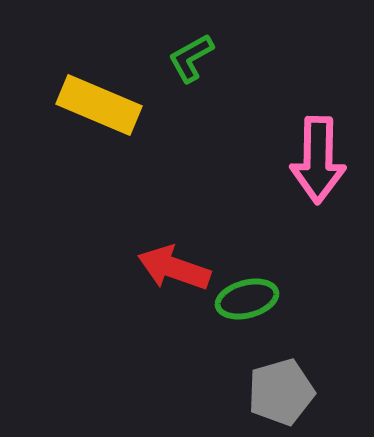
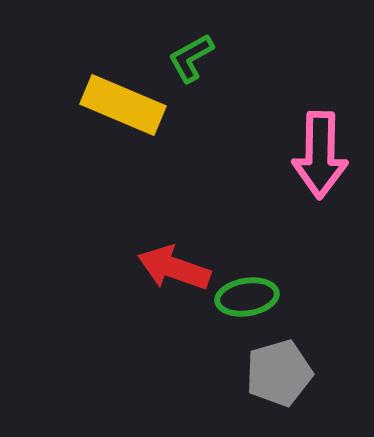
yellow rectangle: moved 24 px right
pink arrow: moved 2 px right, 5 px up
green ellipse: moved 2 px up; rotated 6 degrees clockwise
gray pentagon: moved 2 px left, 19 px up
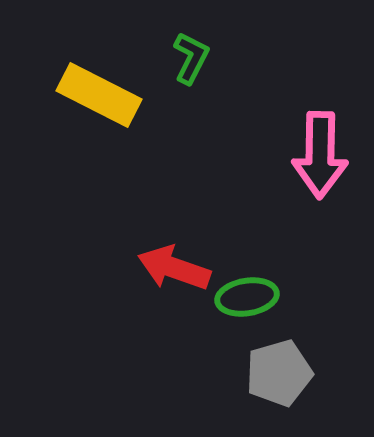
green L-shape: rotated 146 degrees clockwise
yellow rectangle: moved 24 px left, 10 px up; rotated 4 degrees clockwise
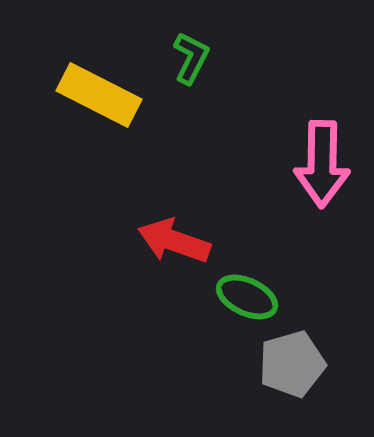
pink arrow: moved 2 px right, 9 px down
red arrow: moved 27 px up
green ellipse: rotated 34 degrees clockwise
gray pentagon: moved 13 px right, 9 px up
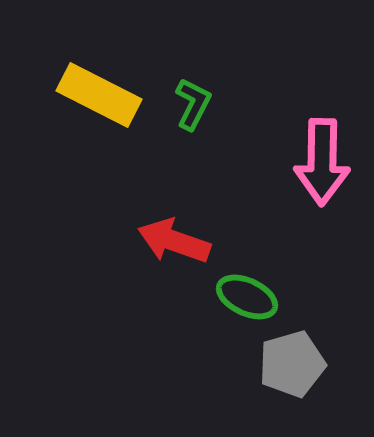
green L-shape: moved 2 px right, 46 px down
pink arrow: moved 2 px up
